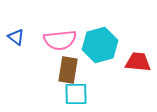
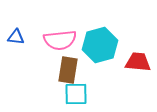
blue triangle: rotated 30 degrees counterclockwise
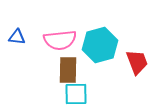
blue triangle: moved 1 px right
red trapezoid: moved 1 px left; rotated 64 degrees clockwise
brown rectangle: rotated 8 degrees counterclockwise
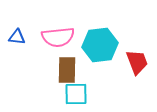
pink semicircle: moved 2 px left, 3 px up
cyan hexagon: rotated 8 degrees clockwise
brown rectangle: moved 1 px left
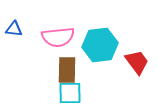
blue triangle: moved 3 px left, 8 px up
red trapezoid: rotated 16 degrees counterclockwise
cyan square: moved 6 px left, 1 px up
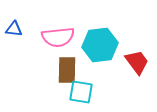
cyan square: moved 11 px right, 1 px up; rotated 10 degrees clockwise
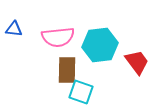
cyan square: rotated 10 degrees clockwise
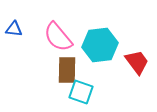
pink semicircle: rotated 56 degrees clockwise
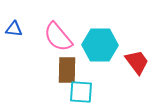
cyan hexagon: rotated 8 degrees clockwise
cyan square: rotated 15 degrees counterclockwise
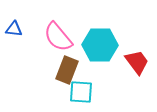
brown rectangle: rotated 20 degrees clockwise
